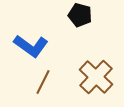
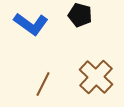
blue L-shape: moved 22 px up
brown line: moved 2 px down
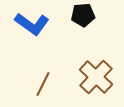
black pentagon: moved 3 px right; rotated 20 degrees counterclockwise
blue L-shape: moved 1 px right
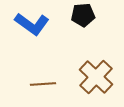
brown line: rotated 60 degrees clockwise
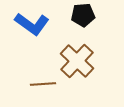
brown cross: moved 19 px left, 16 px up
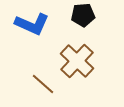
blue L-shape: rotated 12 degrees counterclockwise
brown line: rotated 45 degrees clockwise
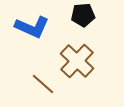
blue L-shape: moved 3 px down
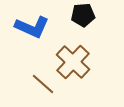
brown cross: moved 4 px left, 1 px down
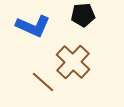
blue L-shape: moved 1 px right, 1 px up
brown line: moved 2 px up
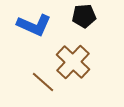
black pentagon: moved 1 px right, 1 px down
blue L-shape: moved 1 px right, 1 px up
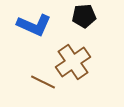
brown cross: rotated 12 degrees clockwise
brown line: rotated 15 degrees counterclockwise
